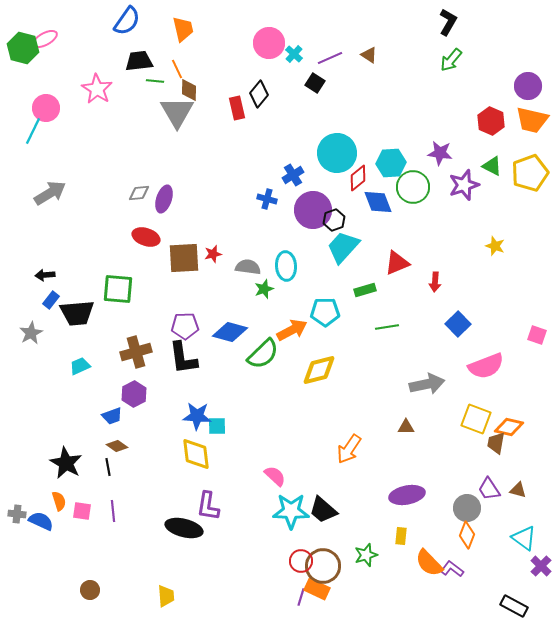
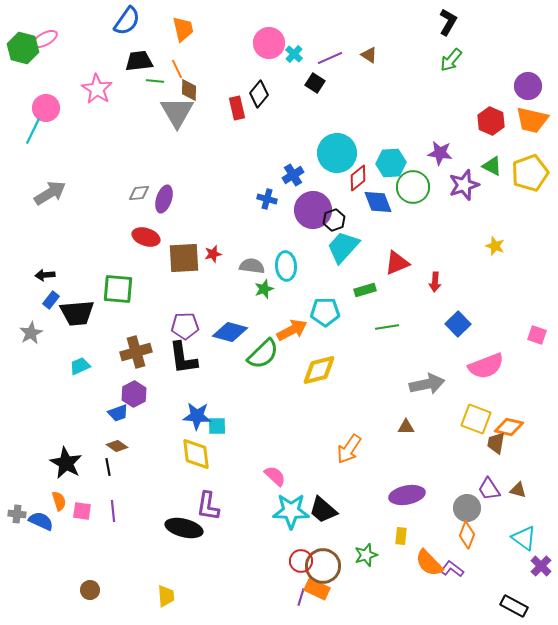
gray semicircle at (248, 267): moved 4 px right, 1 px up
blue trapezoid at (112, 416): moved 6 px right, 3 px up
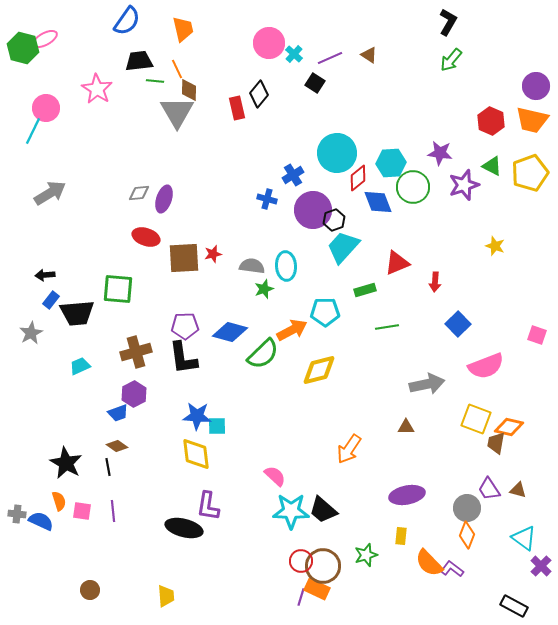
purple circle at (528, 86): moved 8 px right
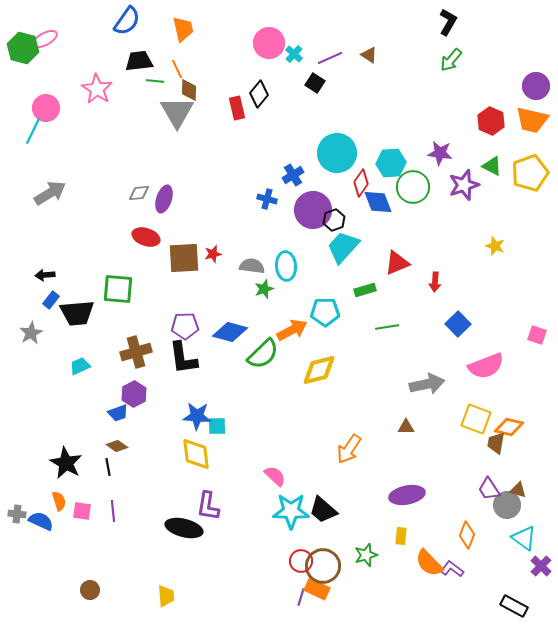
red diamond at (358, 178): moved 3 px right, 5 px down; rotated 16 degrees counterclockwise
gray circle at (467, 508): moved 40 px right, 3 px up
